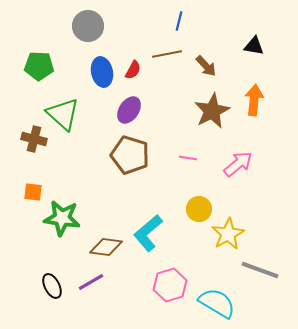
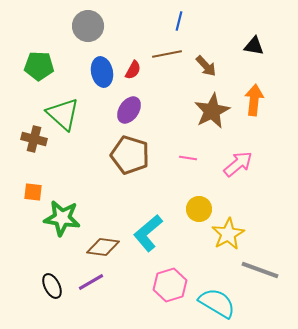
brown diamond: moved 3 px left
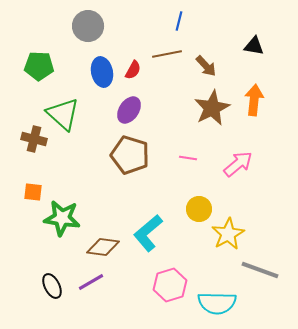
brown star: moved 3 px up
cyan semicircle: rotated 150 degrees clockwise
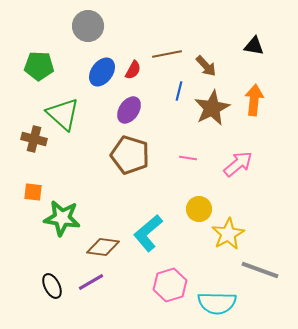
blue line: moved 70 px down
blue ellipse: rotated 48 degrees clockwise
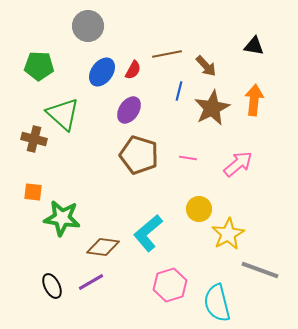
brown pentagon: moved 9 px right
cyan semicircle: rotated 75 degrees clockwise
